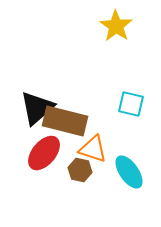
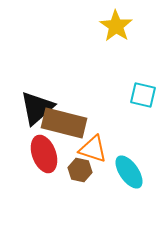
cyan square: moved 12 px right, 9 px up
brown rectangle: moved 1 px left, 2 px down
red ellipse: moved 1 px down; rotated 60 degrees counterclockwise
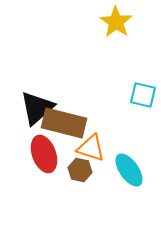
yellow star: moved 4 px up
orange triangle: moved 2 px left, 1 px up
cyan ellipse: moved 2 px up
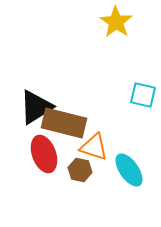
black triangle: moved 1 px left, 1 px up; rotated 9 degrees clockwise
orange triangle: moved 3 px right, 1 px up
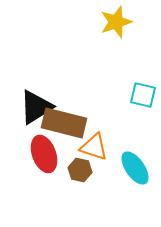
yellow star: rotated 20 degrees clockwise
cyan ellipse: moved 6 px right, 2 px up
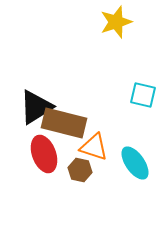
cyan ellipse: moved 5 px up
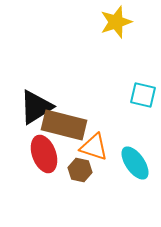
brown rectangle: moved 2 px down
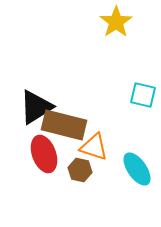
yellow star: rotated 16 degrees counterclockwise
cyan ellipse: moved 2 px right, 6 px down
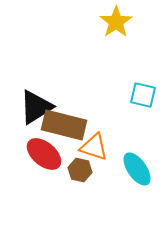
red ellipse: rotated 30 degrees counterclockwise
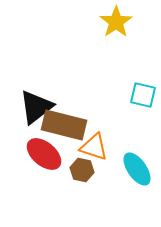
black triangle: rotated 6 degrees counterclockwise
brown hexagon: moved 2 px right
